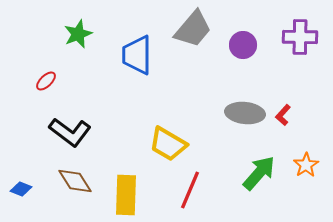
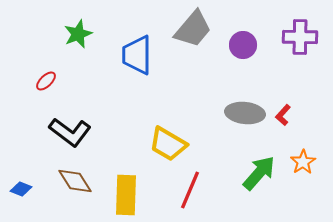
orange star: moved 3 px left, 3 px up
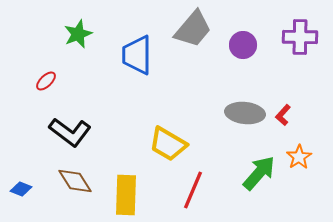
orange star: moved 4 px left, 5 px up
red line: moved 3 px right
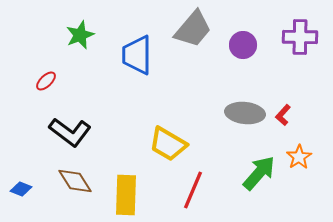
green star: moved 2 px right, 1 px down
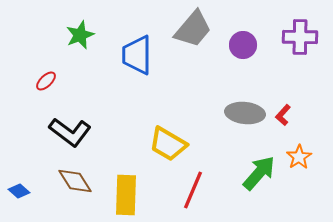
blue diamond: moved 2 px left, 2 px down; rotated 20 degrees clockwise
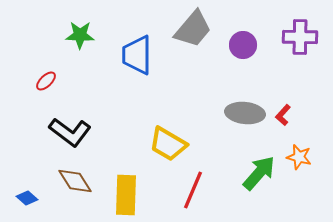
green star: rotated 24 degrees clockwise
orange star: rotated 25 degrees counterclockwise
blue diamond: moved 8 px right, 7 px down
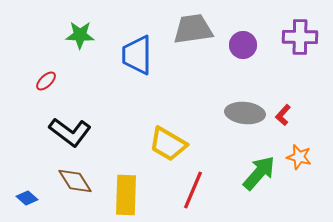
gray trapezoid: rotated 138 degrees counterclockwise
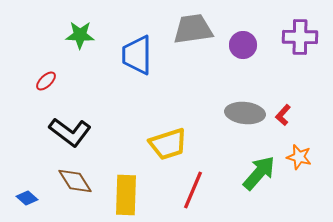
yellow trapezoid: rotated 48 degrees counterclockwise
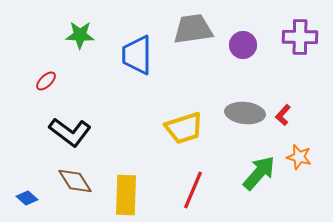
yellow trapezoid: moved 16 px right, 16 px up
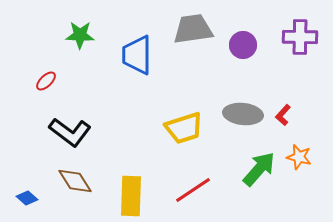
gray ellipse: moved 2 px left, 1 px down
green arrow: moved 4 px up
red line: rotated 33 degrees clockwise
yellow rectangle: moved 5 px right, 1 px down
